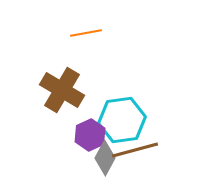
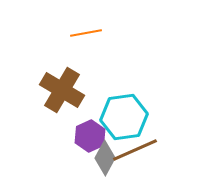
cyan hexagon: moved 2 px right, 3 px up
purple hexagon: moved 1 px down
brown line: rotated 9 degrees counterclockwise
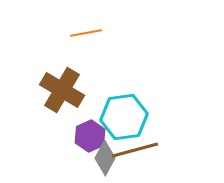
brown line: rotated 9 degrees clockwise
